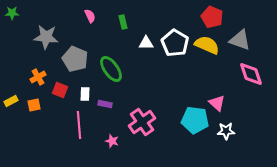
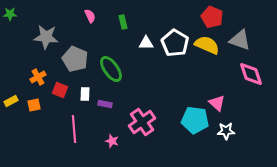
green star: moved 2 px left, 1 px down
pink line: moved 5 px left, 4 px down
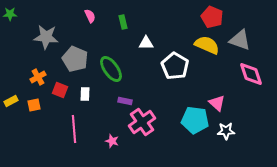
white pentagon: moved 23 px down
purple rectangle: moved 20 px right, 3 px up
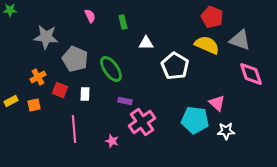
green star: moved 4 px up
